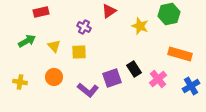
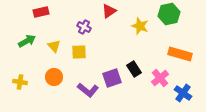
pink cross: moved 2 px right, 1 px up
blue cross: moved 8 px left, 7 px down; rotated 24 degrees counterclockwise
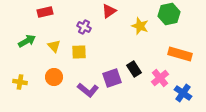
red rectangle: moved 4 px right
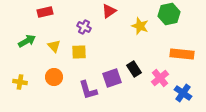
orange rectangle: moved 2 px right; rotated 10 degrees counterclockwise
purple L-shape: rotated 35 degrees clockwise
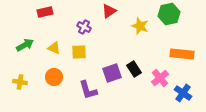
green arrow: moved 2 px left, 4 px down
yellow triangle: moved 2 px down; rotated 24 degrees counterclockwise
purple square: moved 5 px up
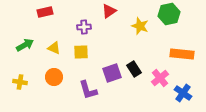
purple cross: rotated 32 degrees counterclockwise
yellow square: moved 2 px right
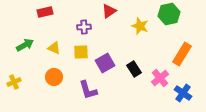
orange rectangle: rotated 65 degrees counterclockwise
purple square: moved 7 px left, 10 px up; rotated 12 degrees counterclockwise
yellow cross: moved 6 px left; rotated 32 degrees counterclockwise
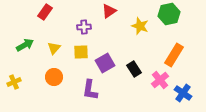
red rectangle: rotated 42 degrees counterclockwise
yellow triangle: rotated 48 degrees clockwise
orange rectangle: moved 8 px left, 1 px down
pink cross: moved 2 px down
purple L-shape: moved 2 px right; rotated 25 degrees clockwise
